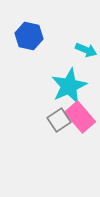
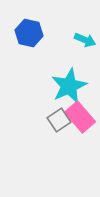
blue hexagon: moved 3 px up
cyan arrow: moved 1 px left, 10 px up
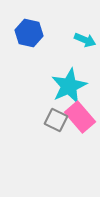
gray square: moved 3 px left; rotated 30 degrees counterclockwise
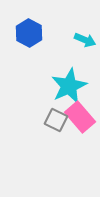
blue hexagon: rotated 16 degrees clockwise
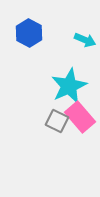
gray square: moved 1 px right, 1 px down
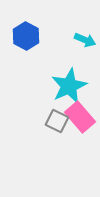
blue hexagon: moved 3 px left, 3 px down
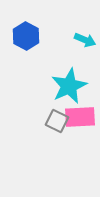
pink rectangle: rotated 52 degrees counterclockwise
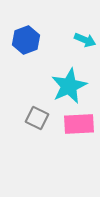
blue hexagon: moved 4 px down; rotated 12 degrees clockwise
pink rectangle: moved 1 px left, 7 px down
gray square: moved 20 px left, 3 px up
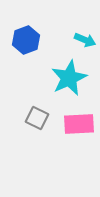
cyan star: moved 8 px up
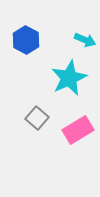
blue hexagon: rotated 12 degrees counterclockwise
gray square: rotated 15 degrees clockwise
pink rectangle: moved 1 px left, 6 px down; rotated 28 degrees counterclockwise
